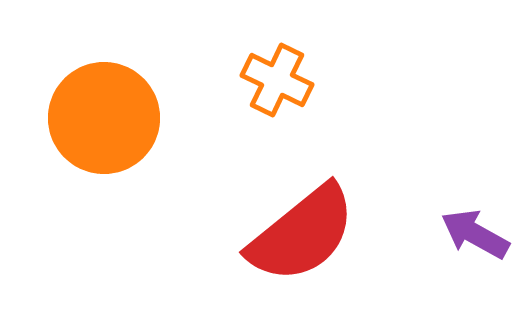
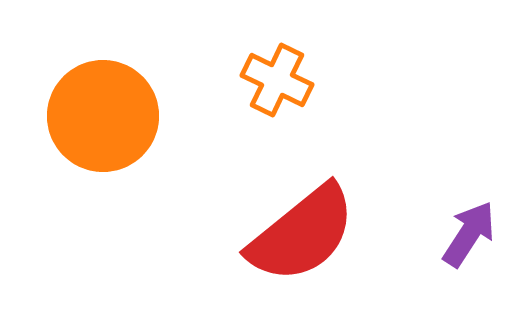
orange circle: moved 1 px left, 2 px up
purple arrow: moved 6 px left; rotated 94 degrees clockwise
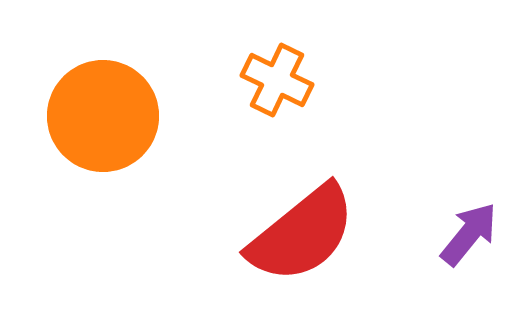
purple arrow: rotated 6 degrees clockwise
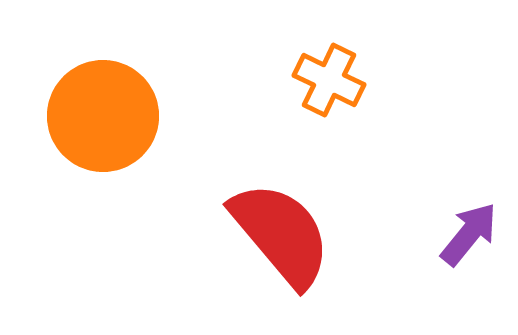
orange cross: moved 52 px right
red semicircle: moved 21 px left; rotated 91 degrees counterclockwise
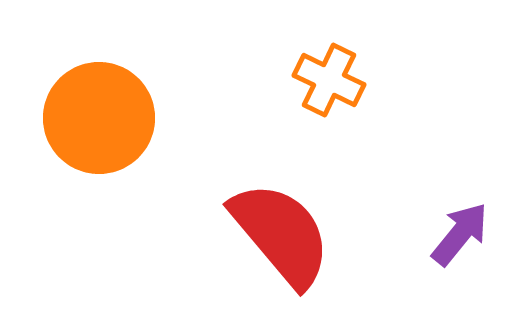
orange circle: moved 4 px left, 2 px down
purple arrow: moved 9 px left
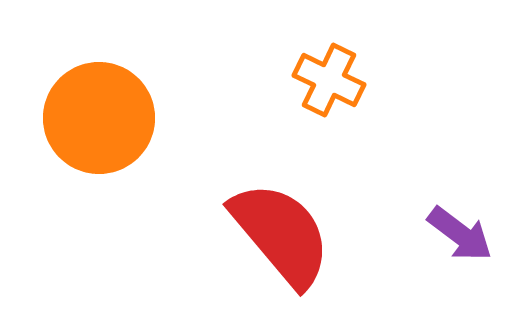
purple arrow: rotated 88 degrees clockwise
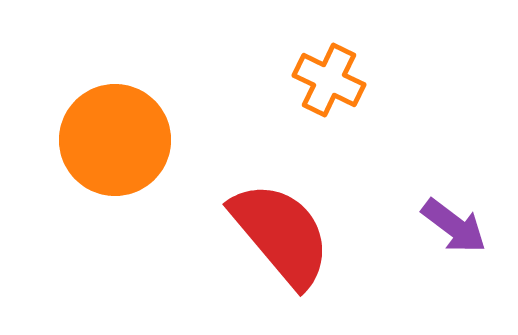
orange circle: moved 16 px right, 22 px down
purple arrow: moved 6 px left, 8 px up
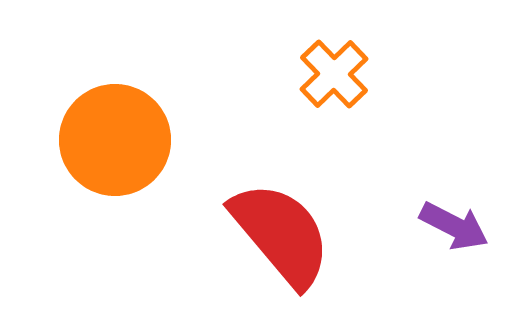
orange cross: moved 5 px right, 6 px up; rotated 20 degrees clockwise
purple arrow: rotated 10 degrees counterclockwise
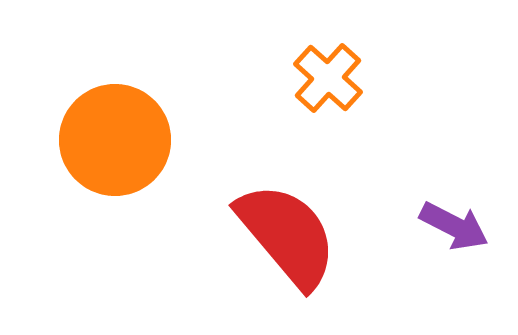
orange cross: moved 6 px left, 4 px down; rotated 4 degrees counterclockwise
red semicircle: moved 6 px right, 1 px down
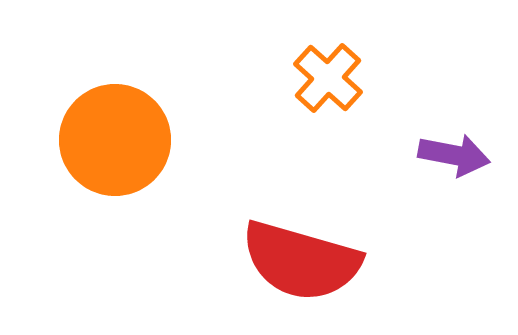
purple arrow: moved 71 px up; rotated 16 degrees counterclockwise
red semicircle: moved 14 px right, 26 px down; rotated 146 degrees clockwise
